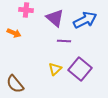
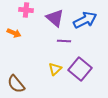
brown semicircle: moved 1 px right
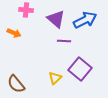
purple triangle: moved 1 px right, 1 px down
yellow triangle: moved 9 px down
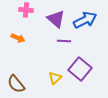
orange arrow: moved 4 px right, 5 px down
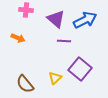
brown semicircle: moved 9 px right
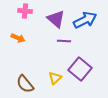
pink cross: moved 1 px left, 1 px down
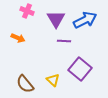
pink cross: moved 2 px right; rotated 16 degrees clockwise
purple triangle: rotated 18 degrees clockwise
yellow triangle: moved 2 px left, 2 px down; rotated 32 degrees counterclockwise
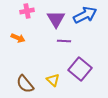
pink cross: rotated 32 degrees counterclockwise
blue arrow: moved 5 px up
